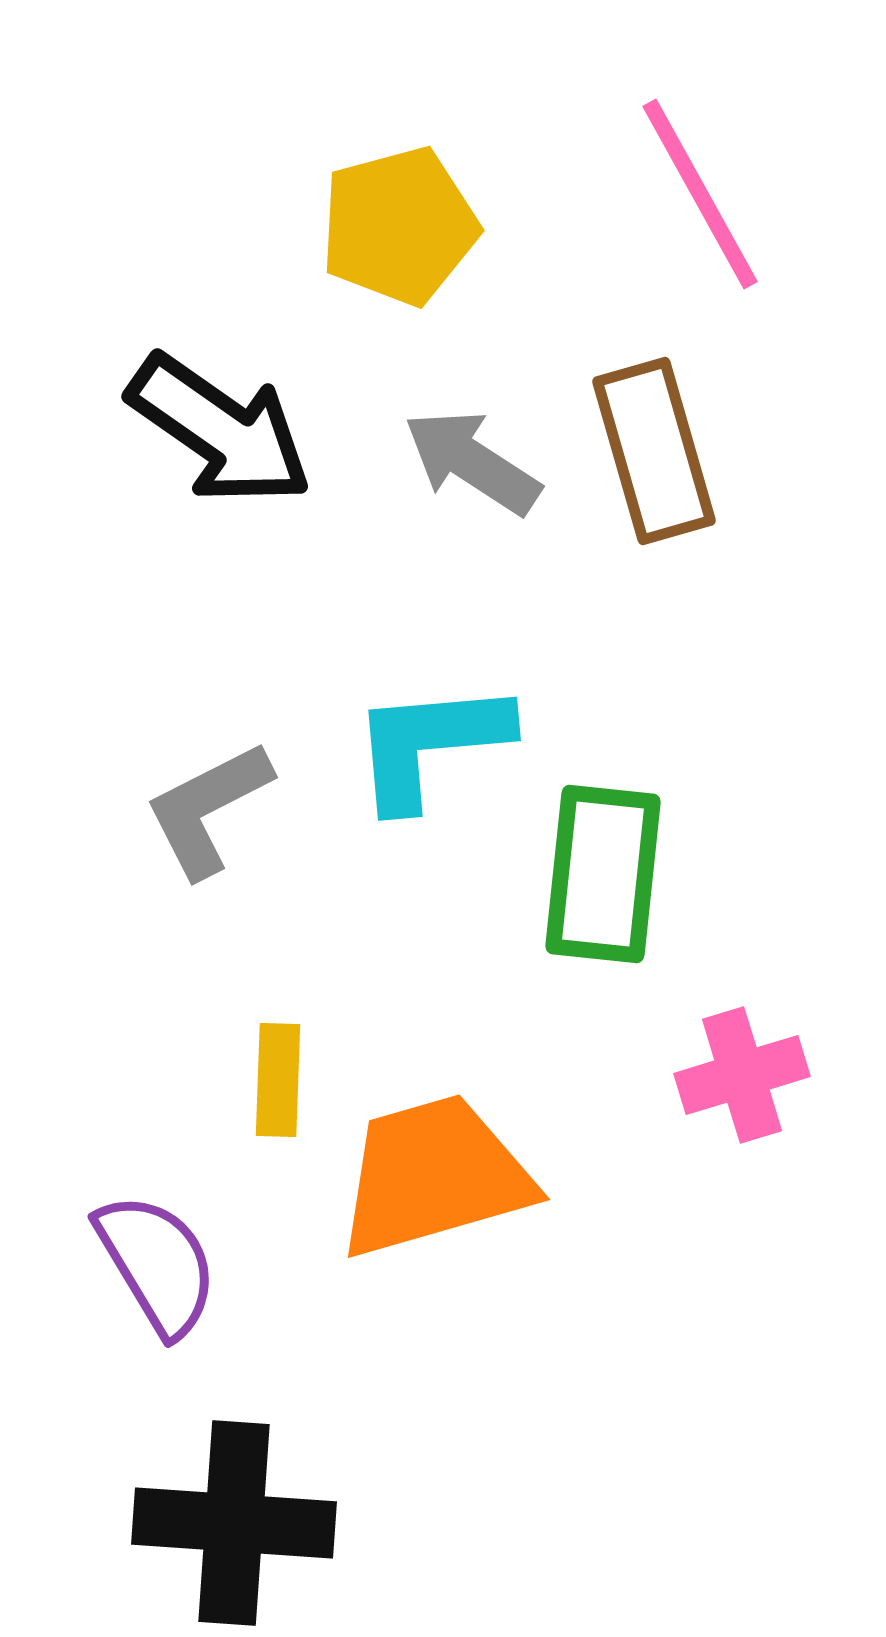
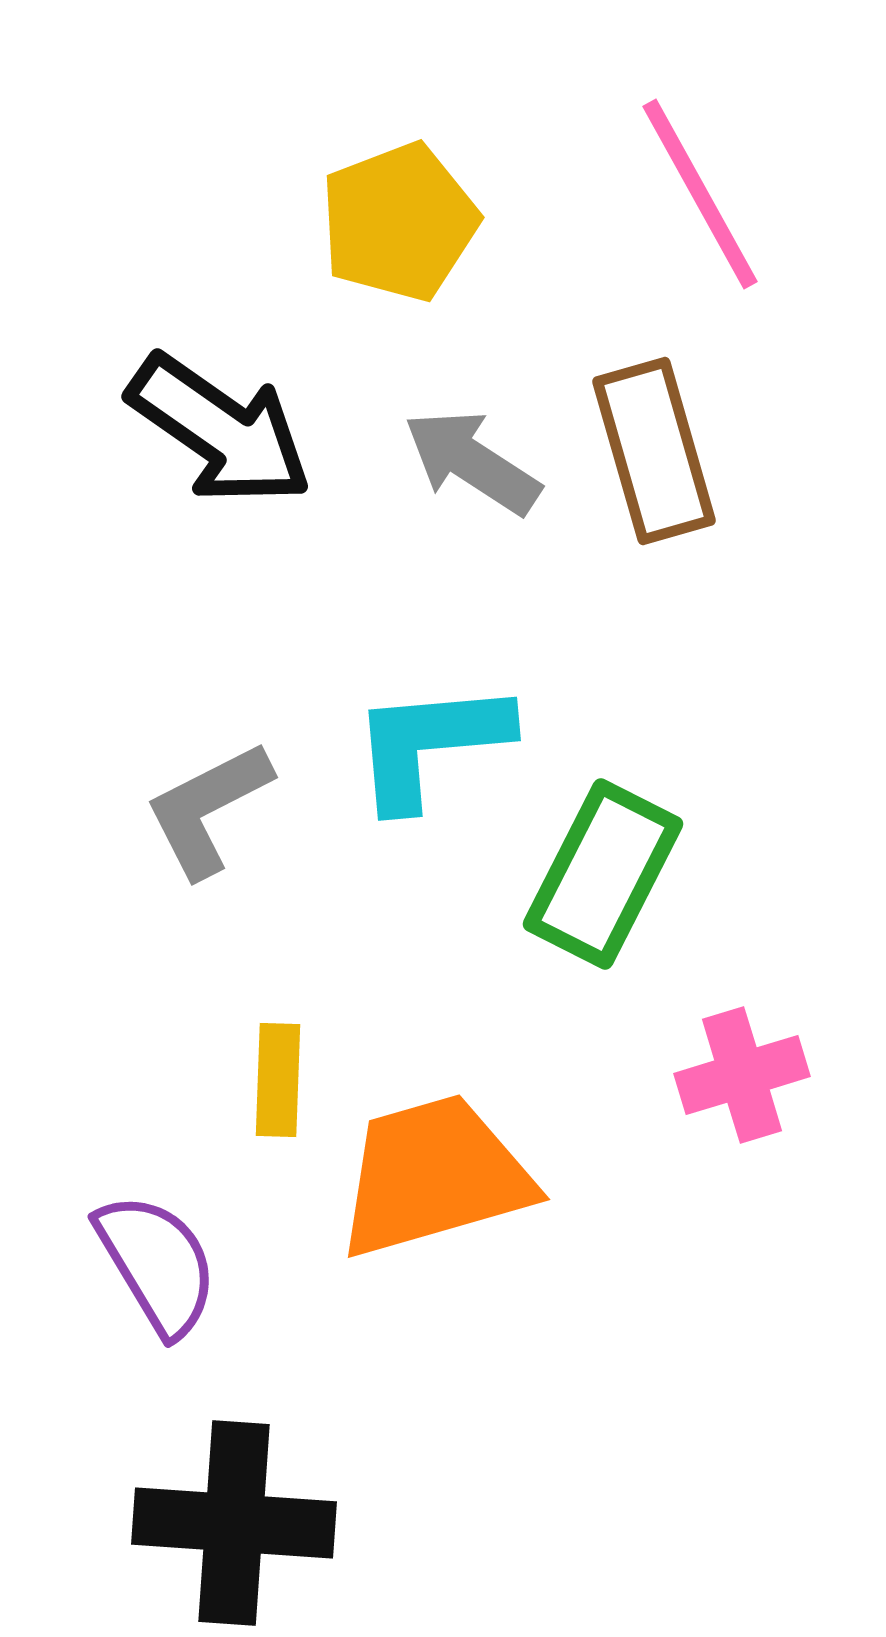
yellow pentagon: moved 4 px up; rotated 6 degrees counterclockwise
green rectangle: rotated 21 degrees clockwise
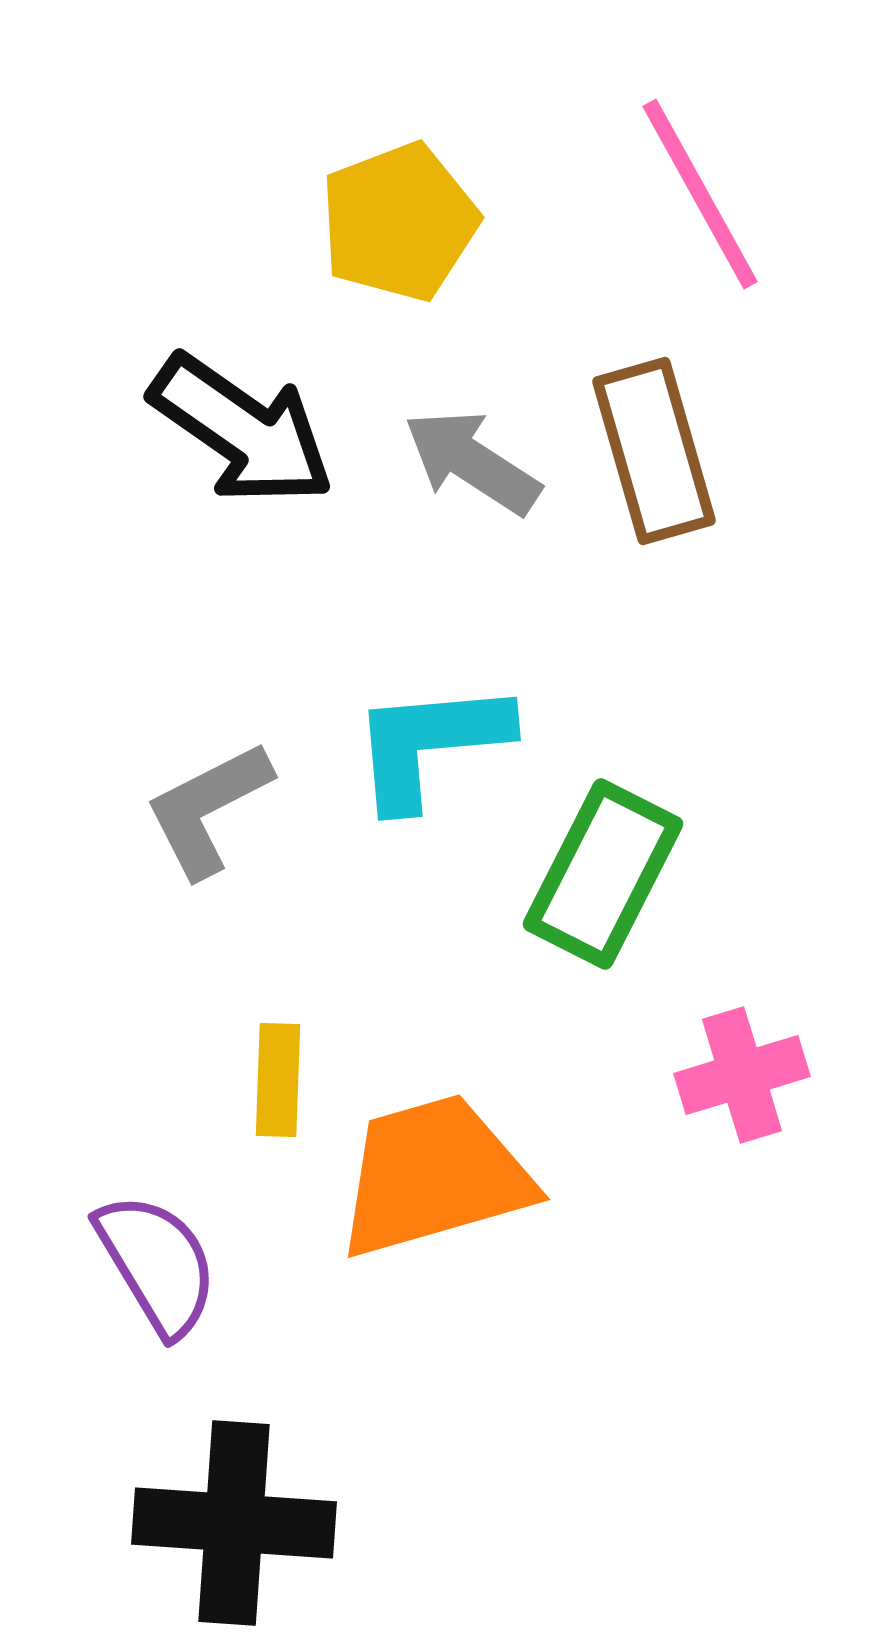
black arrow: moved 22 px right
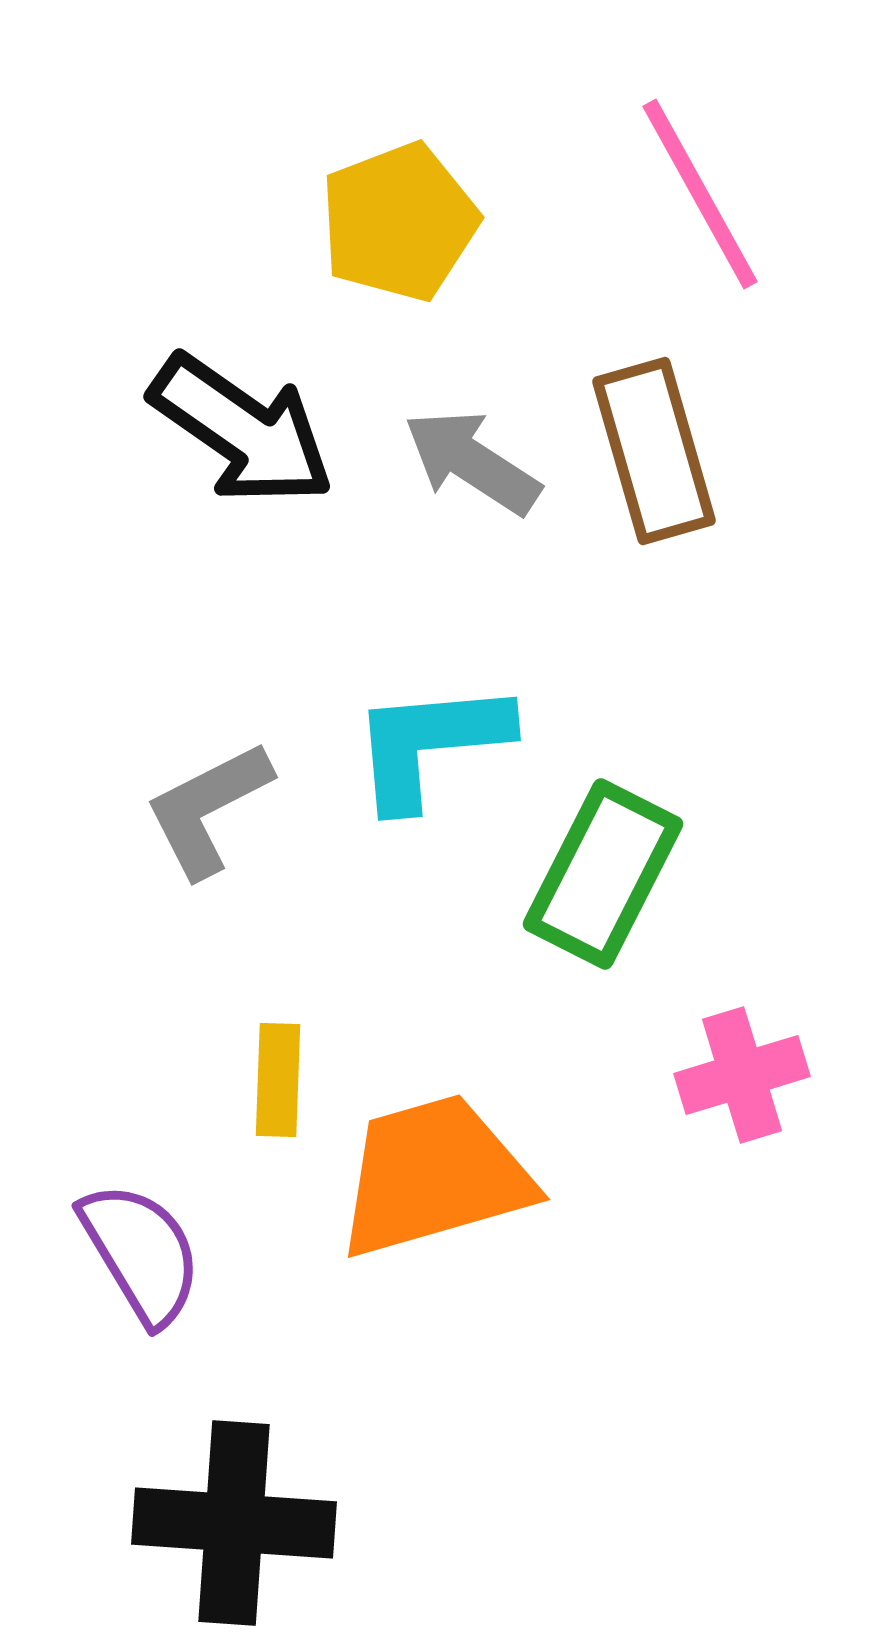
purple semicircle: moved 16 px left, 11 px up
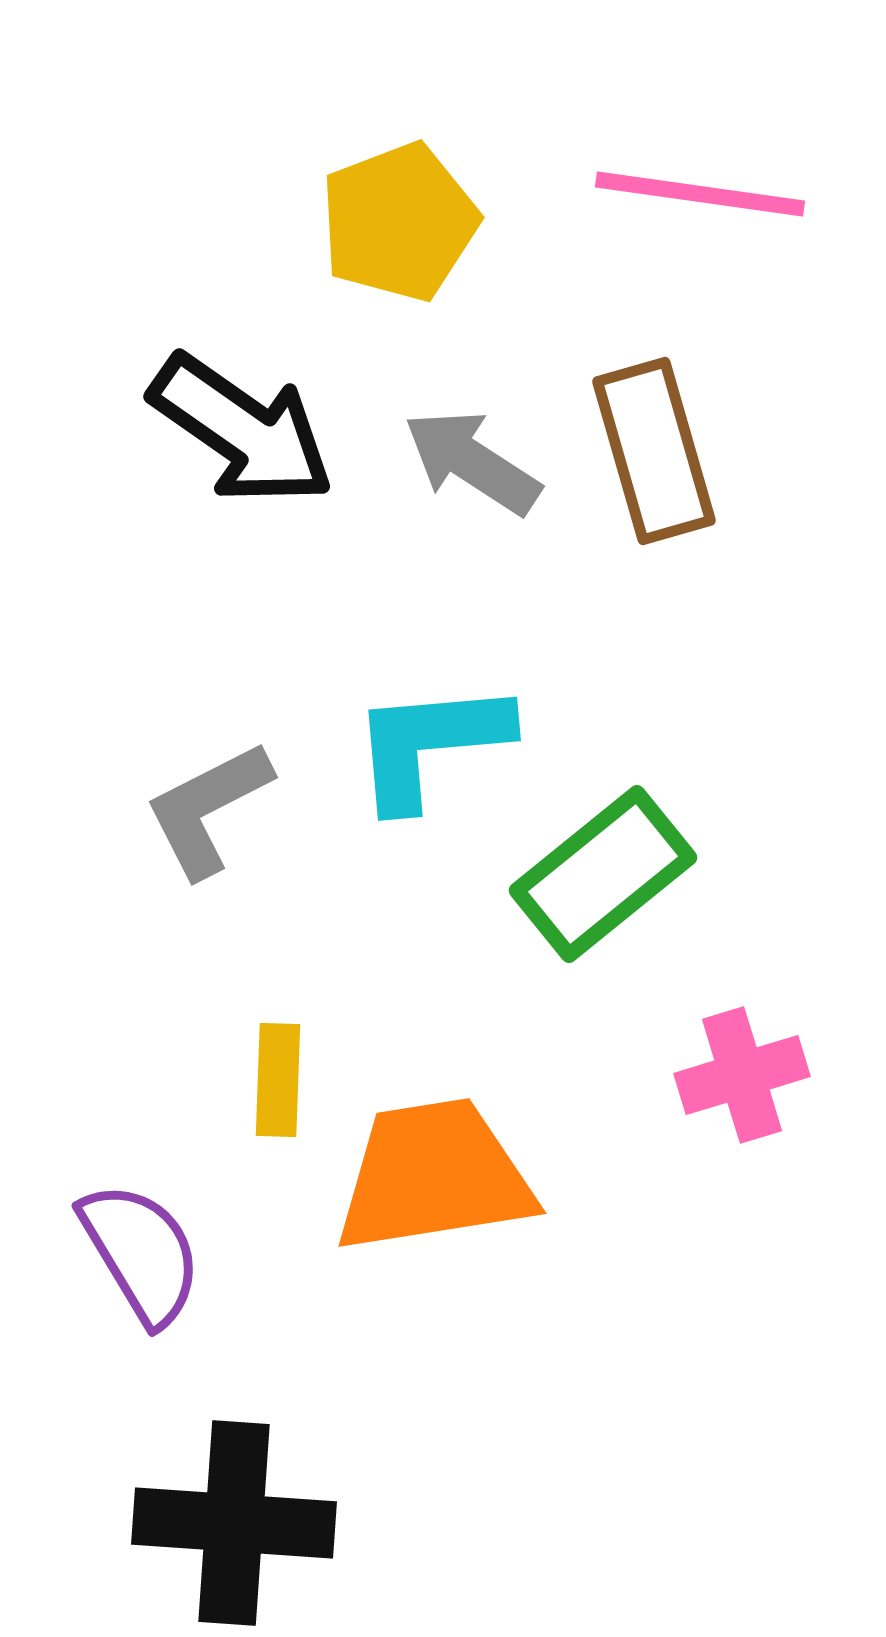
pink line: rotated 53 degrees counterclockwise
green rectangle: rotated 24 degrees clockwise
orange trapezoid: rotated 7 degrees clockwise
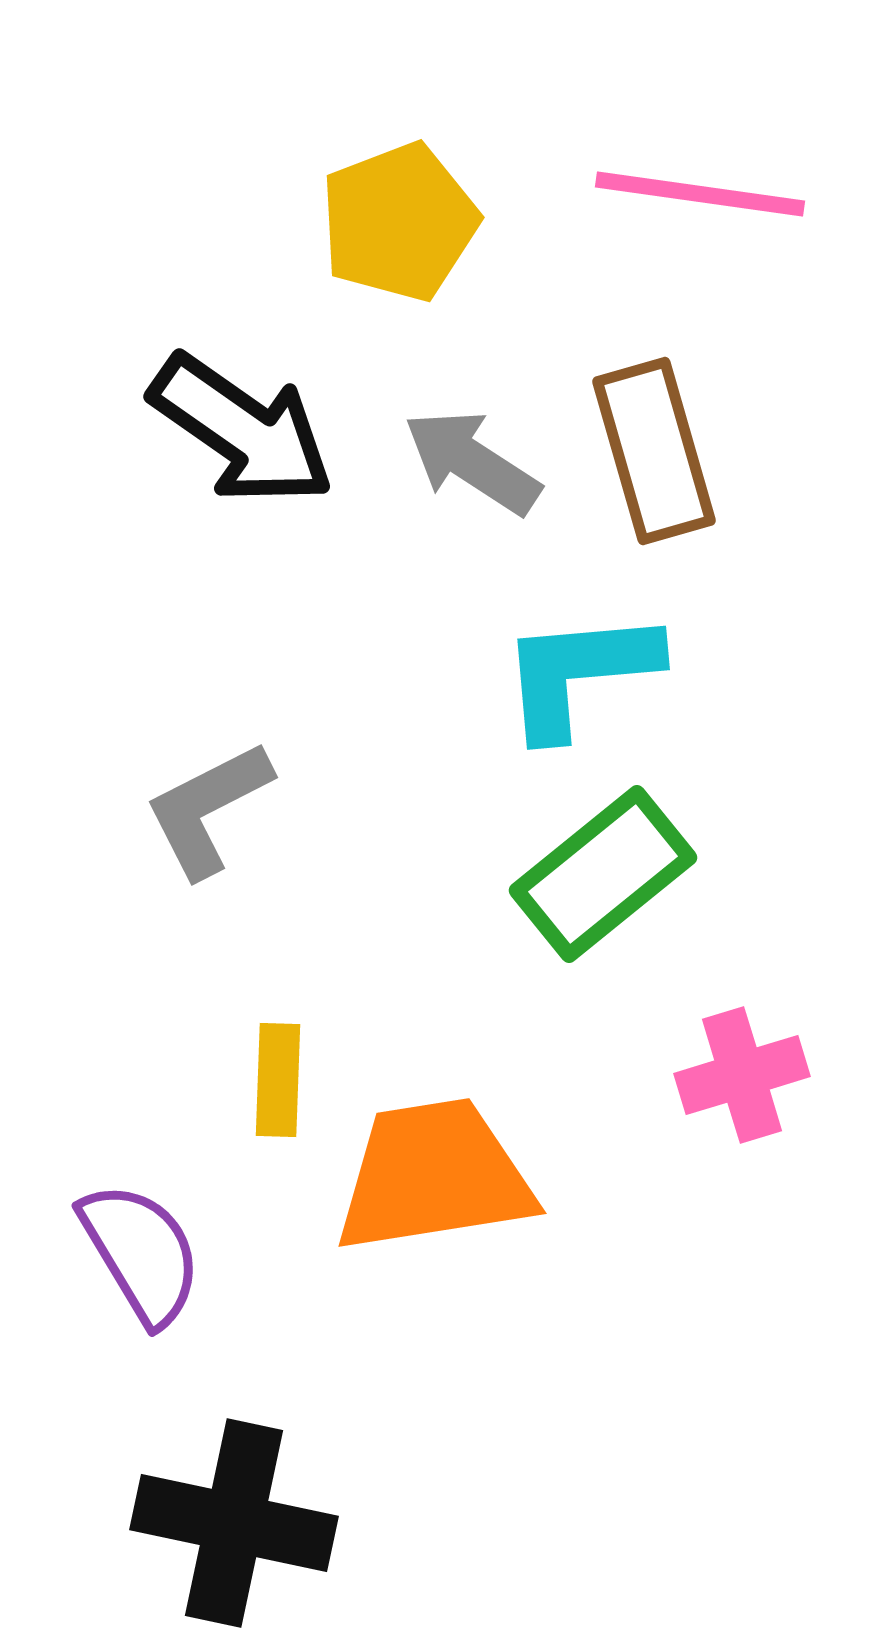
cyan L-shape: moved 149 px right, 71 px up
black cross: rotated 8 degrees clockwise
